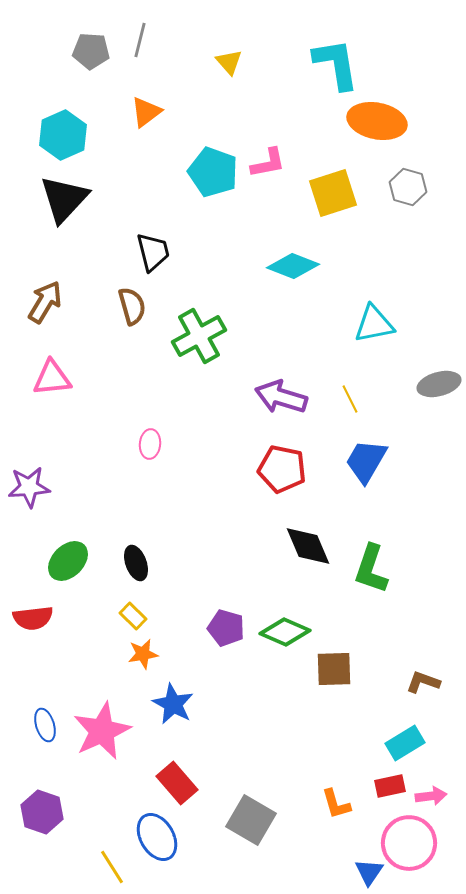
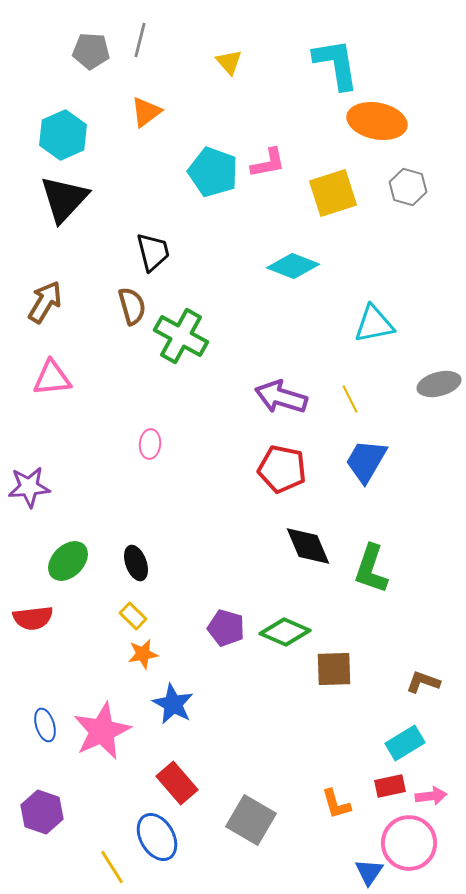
green cross at (199, 336): moved 18 px left; rotated 32 degrees counterclockwise
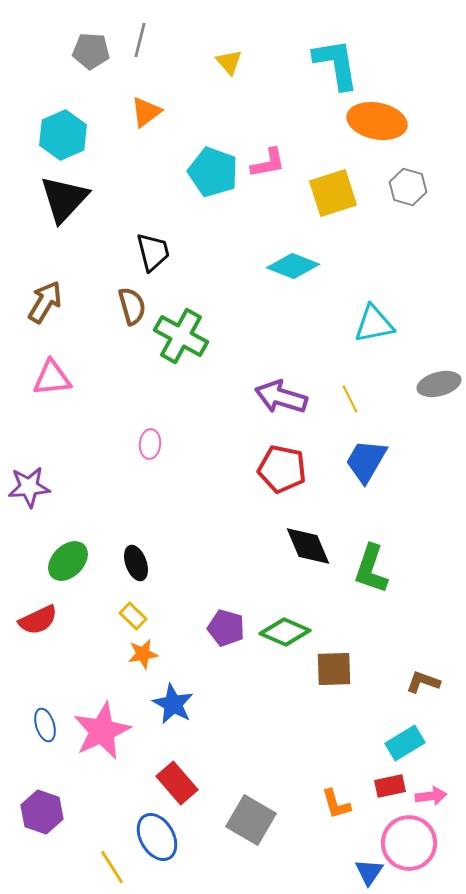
red semicircle at (33, 618): moved 5 px right, 2 px down; rotated 18 degrees counterclockwise
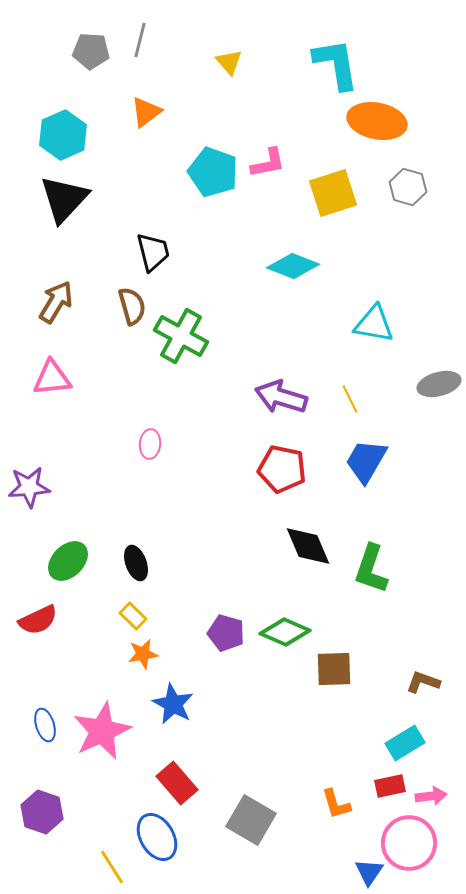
brown arrow at (45, 302): moved 11 px right
cyan triangle at (374, 324): rotated 21 degrees clockwise
purple pentagon at (226, 628): moved 5 px down
